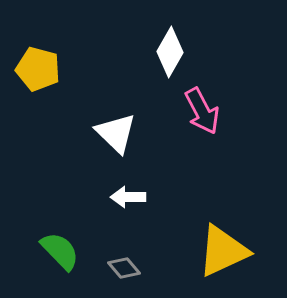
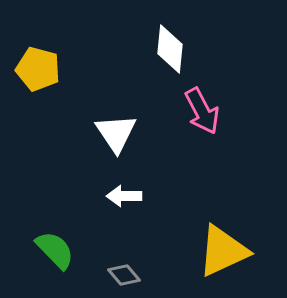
white diamond: moved 3 px up; rotated 24 degrees counterclockwise
white triangle: rotated 12 degrees clockwise
white arrow: moved 4 px left, 1 px up
green semicircle: moved 5 px left, 1 px up
gray diamond: moved 7 px down
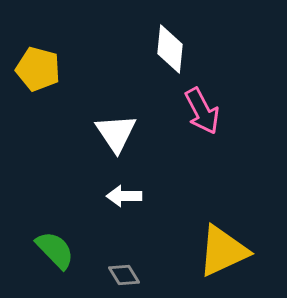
gray diamond: rotated 8 degrees clockwise
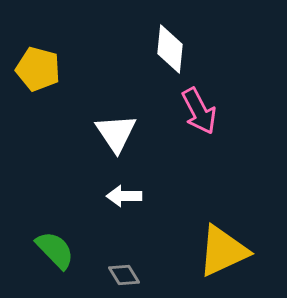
pink arrow: moved 3 px left
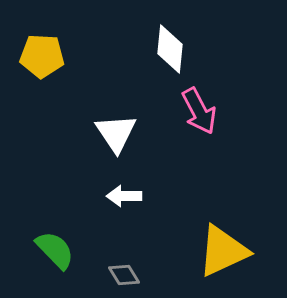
yellow pentagon: moved 4 px right, 13 px up; rotated 12 degrees counterclockwise
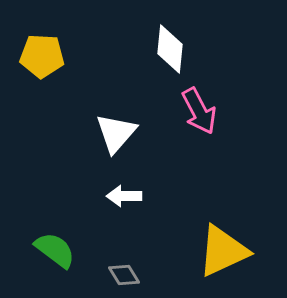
white triangle: rotated 15 degrees clockwise
green semicircle: rotated 9 degrees counterclockwise
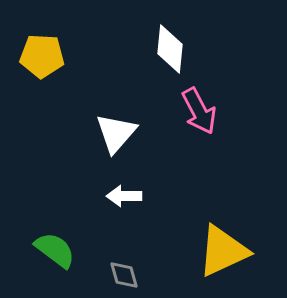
gray diamond: rotated 16 degrees clockwise
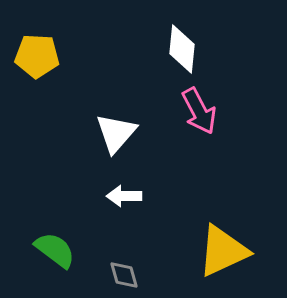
white diamond: moved 12 px right
yellow pentagon: moved 5 px left
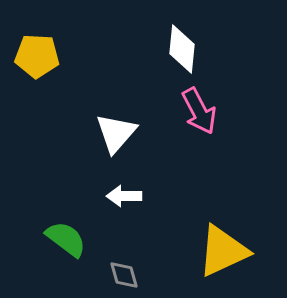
green semicircle: moved 11 px right, 11 px up
